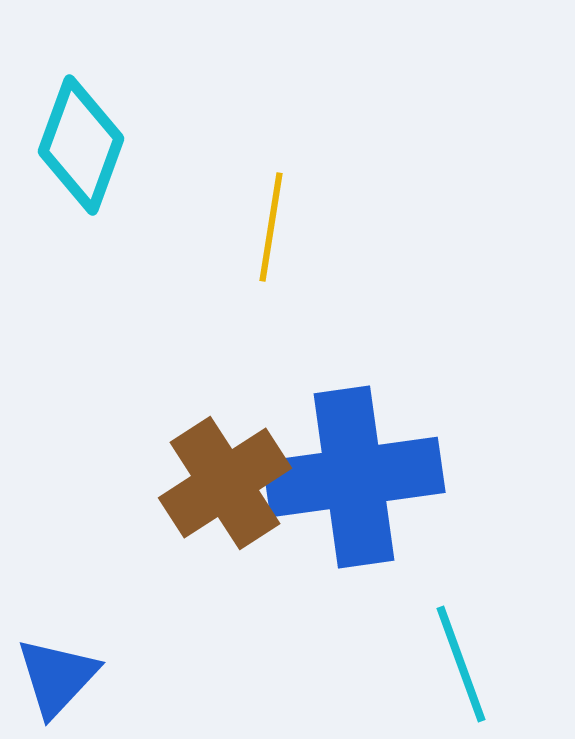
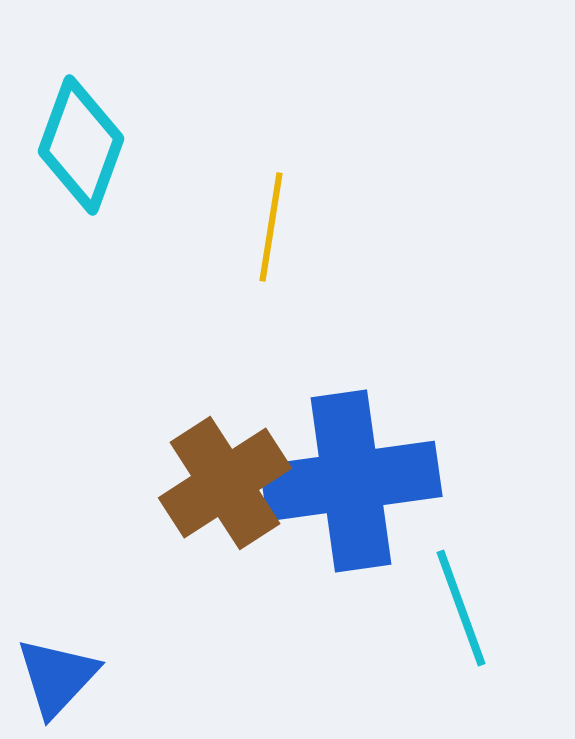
blue cross: moved 3 px left, 4 px down
cyan line: moved 56 px up
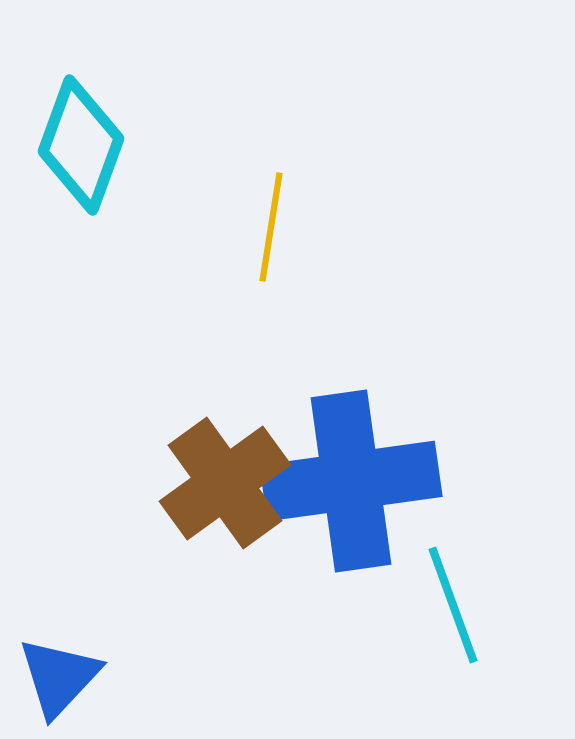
brown cross: rotated 3 degrees counterclockwise
cyan line: moved 8 px left, 3 px up
blue triangle: moved 2 px right
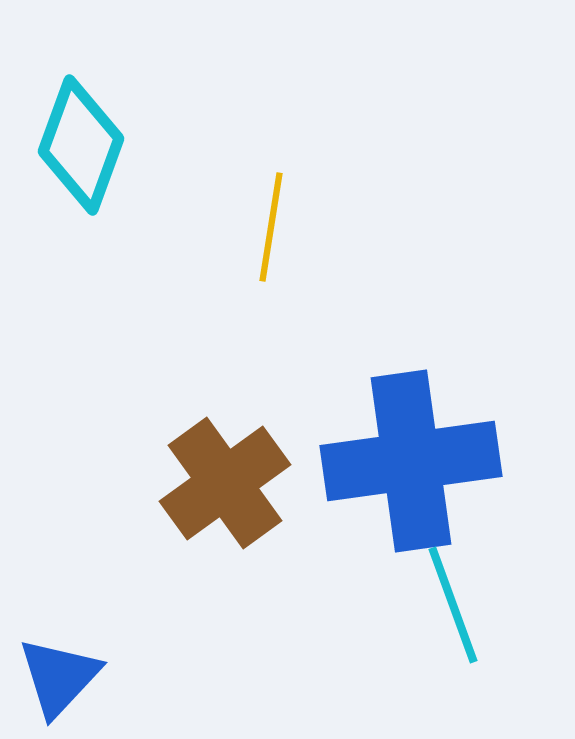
blue cross: moved 60 px right, 20 px up
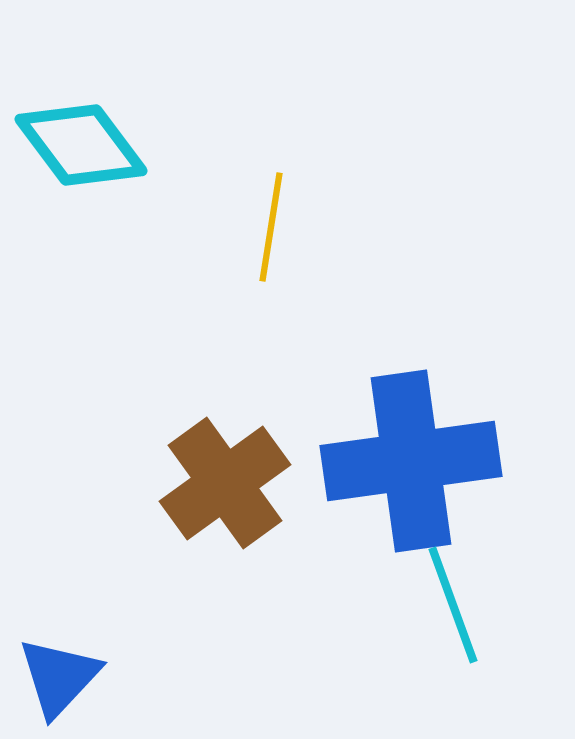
cyan diamond: rotated 57 degrees counterclockwise
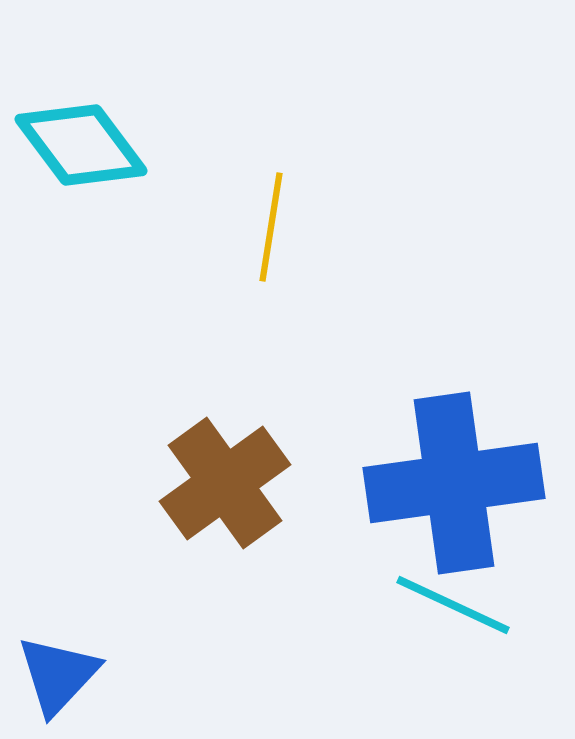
blue cross: moved 43 px right, 22 px down
cyan line: rotated 45 degrees counterclockwise
blue triangle: moved 1 px left, 2 px up
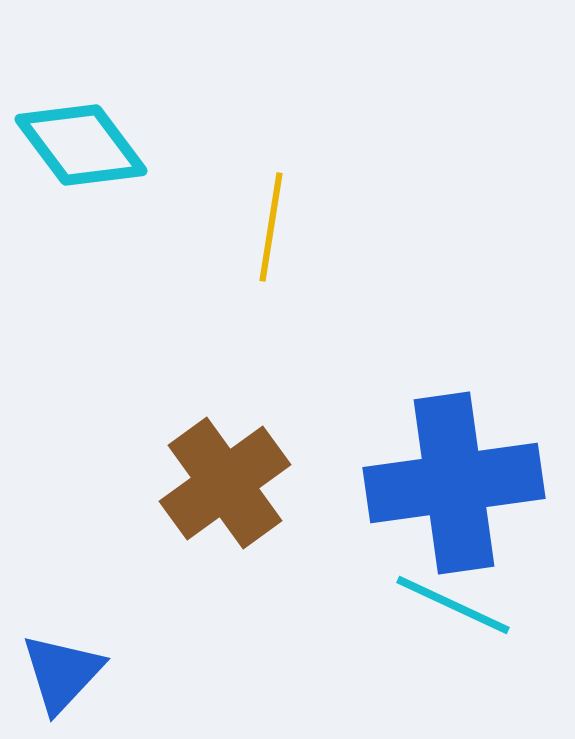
blue triangle: moved 4 px right, 2 px up
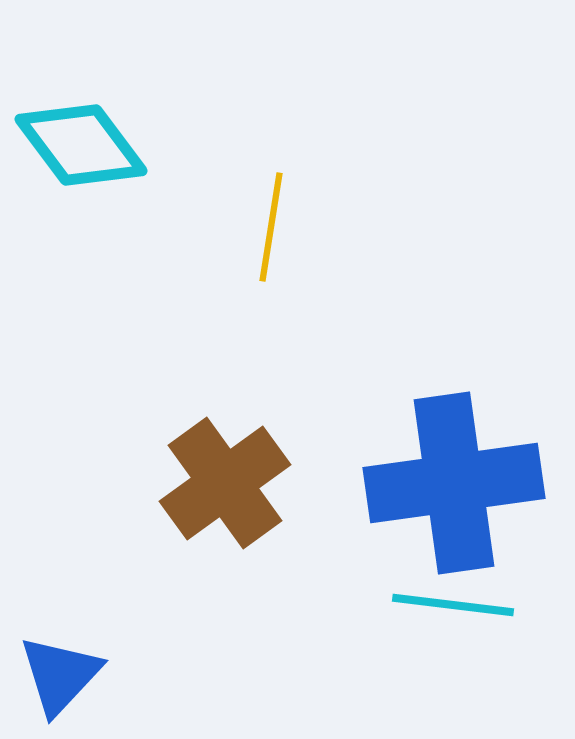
cyan line: rotated 18 degrees counterclockwise
blue triangle: moved 2 px left, 2 px down
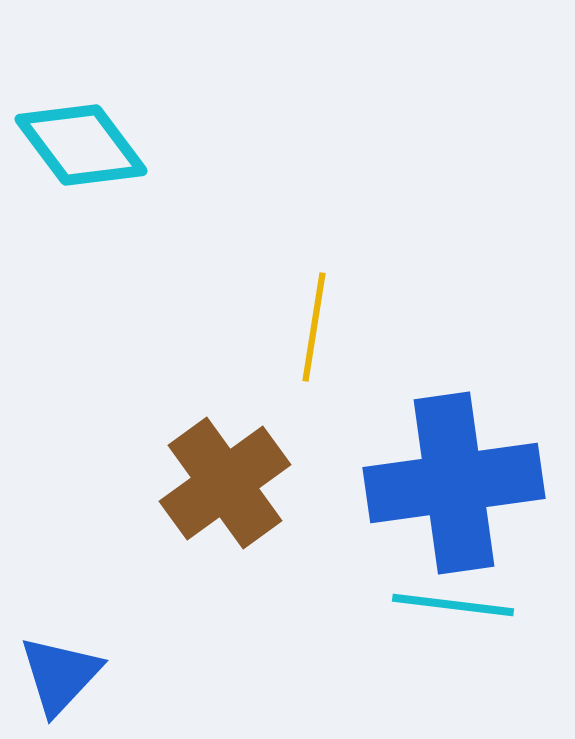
yellow line: moved 43 px right, 100 px down
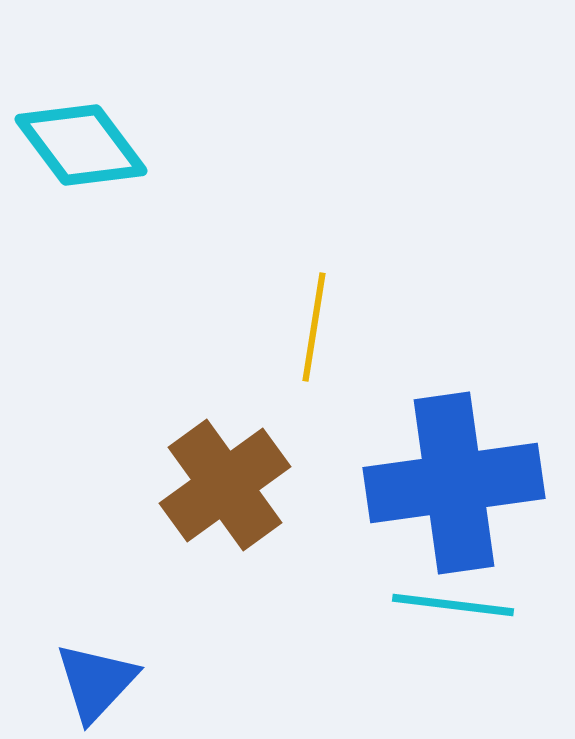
brown cross: moved 2 px down
blue triangle: moved 36 px right, 7 px down
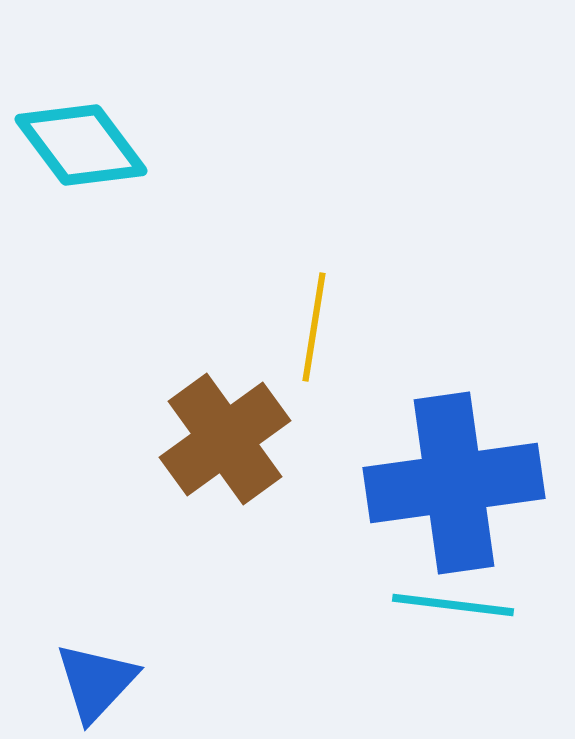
brown cross: moved 46 px up
